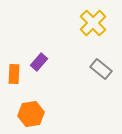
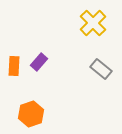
orange rectangle: moved 8 px up
orange hexagon: rotated 10 degrees counterclockwise
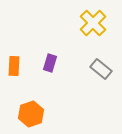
purple rectangle: moved 11 px right, 1 px down; rotated 24 degrees counterclockwise
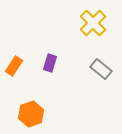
orange rectangle: rotated 30 degrees clockwise
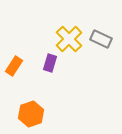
yellow cross: moved 24 px left, 16 px down
gray rectangle: moved 30 px up; rotated 15 degrees counterclockwise
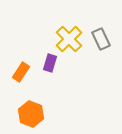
gray rectangle: rotated 40 degrees clockwise
orange rectangle: moved 7 px right, 6 px down
orange hexagon: rotated 20 degrees counterclockwise
